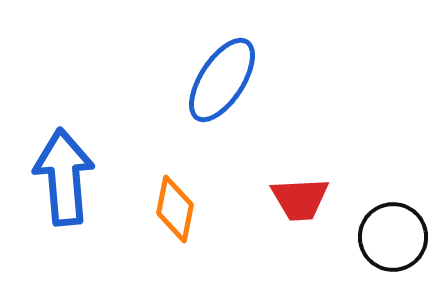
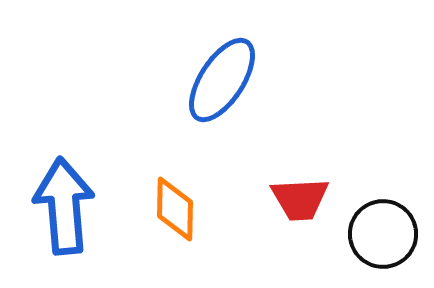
blue arrow: moved 29 px down
orange diamond: rotated 10 degrees counterclockwise
black circle: moved 10 px left, 3 px up
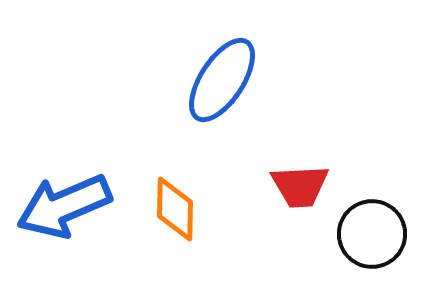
red trapezoid: moved 13 px up
blue arrow: rotated 108 degrees counterclockwise
black circle: moved 11 px left
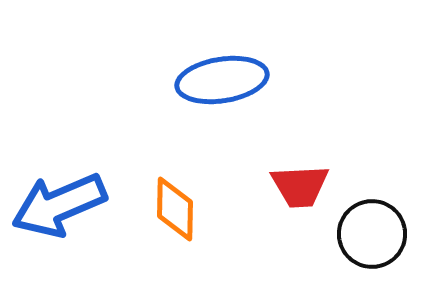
blue ellipse: rotated 48 degrees clockwise
blue arrow: moved 5 px left, 1 px up
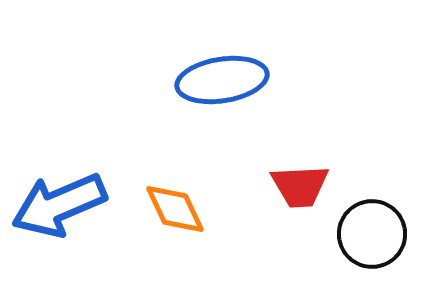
orange diamond: rotated 26 degrees counterclockwise
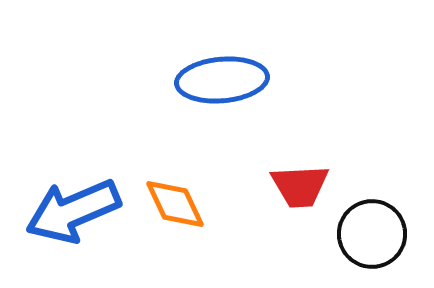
blue ellipse: rotated 4 degrees clockwise
blue arrow: moved 14 px right, 6 px down
orange diamond: moved 5 px up
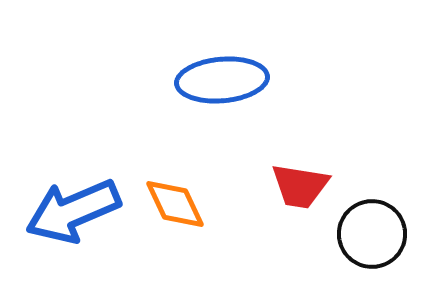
red trapezoid: rotated 12 degrees clockwise
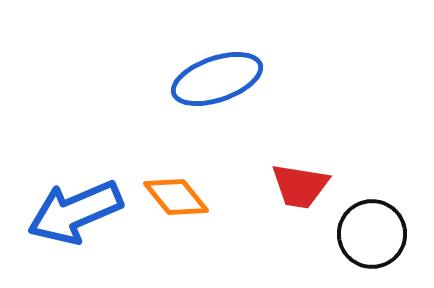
blue ellipse: moved 5 px left, 1 px up; rotated 14 degrees counterclockwise
orange diamond: moved 1 px right, 7 px up; rotated 14 degrees counterclockwise
blue arrow: moved 2 px right, 1 px down
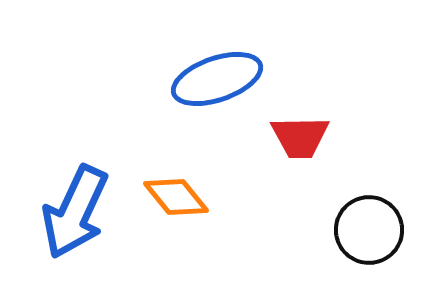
red trapezoid: moved 49 px up; rotated 10 degrees counterclockwise
blue arrow: rotated 42 degrees counterclockwise
black circle: moved 3 px left, 4 px up
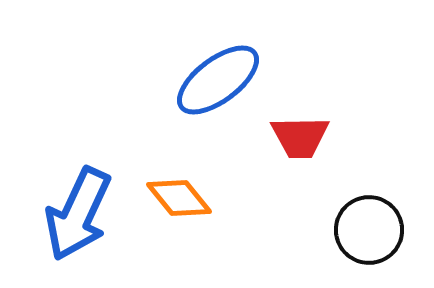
blue ellipse: moved 1 px right, 1 px down; rotated 18 degrees counterclockwise
orange diamond: moved 3 px right, 1 px down
blue arrow: moved 3 px right, 2 px down
